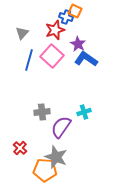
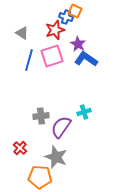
gray triangle: rotated 40 degrees counterclockwise
pink square: rotated 30 degrees clockwise
gray cross: moved 1 px left, 4 px down
orange pentagon: moved 5 px left, 7 px down
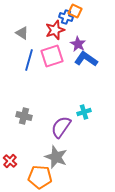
gray cross: moved 17 px left; rotated 21 degrees clockwise
red cross: moved 10 px left, 13 px down
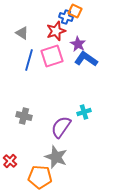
red star: moved 1 px right, 1 px down
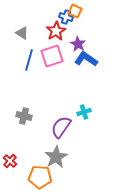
red star: rotated 12 degrees counterclockwise
gray star: rotated 20 degrees clockwise
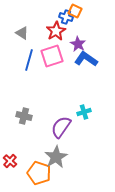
orange pentagon: moved 1 px left, 4 px up; rotated 15 degrees clockwise
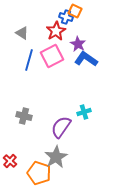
pink square: rotated 10 degrees counterclockwise
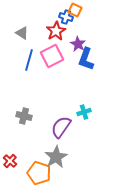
orange square: moved 1 px up
blue L-shape: rotated 105 degrees counterclockwise
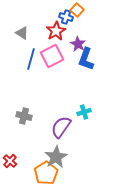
orange square: moved 2 px right; rotated 16 degrees clockwise
blue line: moved 2 px right, 1 px up
orange pentagon: moved 7 px right; rotated 20 degrees clockwise
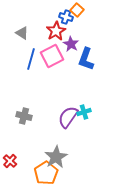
purple star: moved 7 px left
purple semicircle: moved 7 px right, 10 px up
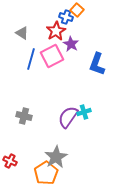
blue L-shape: moved 11 px right, 5 px down
red cross: rotated 16 degrees counterclockwise
